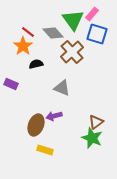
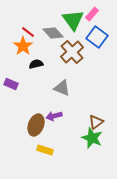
blue square: moved 3 px down; rotated 20 degrees clockwise
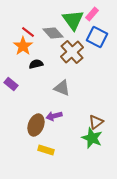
blue square: rotated 10 degrees counterclockwise
purple rectangle: rotated 16 degrees clockwise
yellow rectangle: moved 1 px right
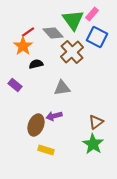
red line: rotated 72 degrees counterclockwise
purple rectangle: moved 4 px right, 1 px down
gray triangle: rotated 30 degrees counterclockwise
green star: moved 1 px right, 6 px down; rotated 10 degrees clockwise
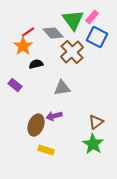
pink rectangle: moved 3 px down
